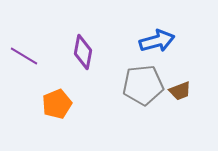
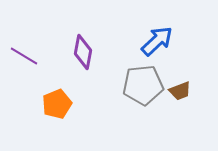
blue arrow: rotated 28 degrees counterclockwise
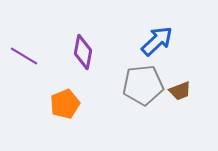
orange pentagon: moved 8 px right
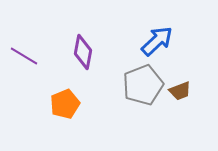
gray pentagon: rotated 15 degrees counterclockwise
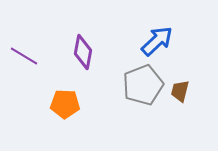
brown trapezoid: rotated 125 degrees clockwise
orange pentagon: rotated 24 degrees clockwise
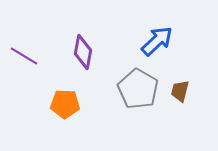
gray pentagon: moved 5 px left, 4 px down; rotated 21 degrees counterclockwise
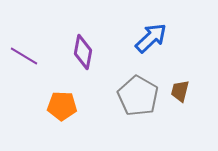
blue arrow: moved 6 px left, 3 px up
gray pentagon: moved 7 px down
orange pentagon: moved 3 px left, 2 px down
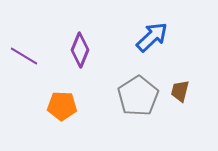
blue arrow: moved 1 px right, 1 px up
purple diamond: moved 3 px left, 2 px up; rotated 12 degrees clockwise
gray pentagon: rotated 9 degrees clockwise
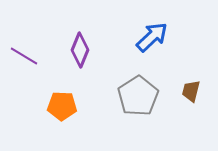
brown trapezoid: moved 11 px right
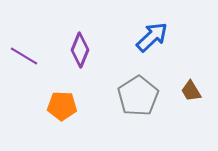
brown trapezoid: rotated 45 degrees counterclockwise
